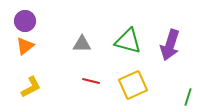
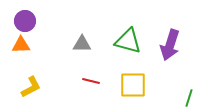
orange triangle: moved 4 px left, 1 px up; rotated 36 degrees clockwise
yellow square: rotated 24 degrees clockwise
green line: moved 1 px right, 1 px down
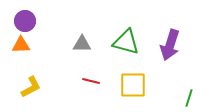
green triangle: moved 2 px left, 1 px down
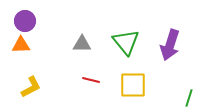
green triangle: rotated 36 degrees clockwise
red line: moved 1 px up
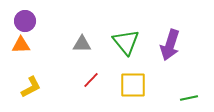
red line: rotated 60 degrees counterclockwise
green line: rotated 60 degrees clockwise
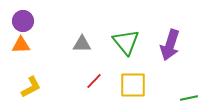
purple circle: moved 2 px left
red line: moved 3 px right, 1 px down
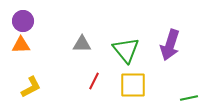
green triangle: moved 8 px down
red line: rotated 18 degrees counterclockwise
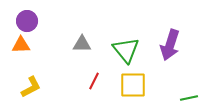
purple circle: moved 4 px right
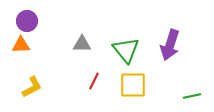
yellow L-shape: moved 1 px right
green line: moved 3 px right, 2 px up
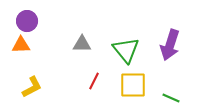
green line: moved 21 px left, 2 px down; rotated 36 degrees clockwise
